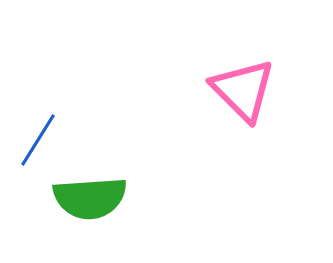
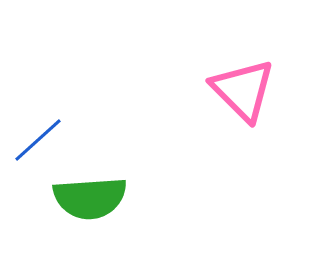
blue line: rotated 16 degrees clockwise
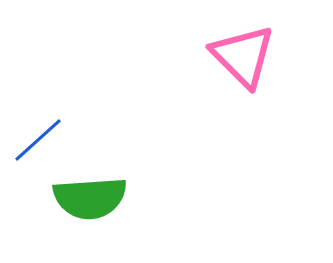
pink triangle: moved 34 px up
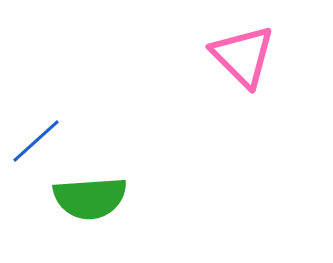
blue line: moved 2 px left, 1 px down
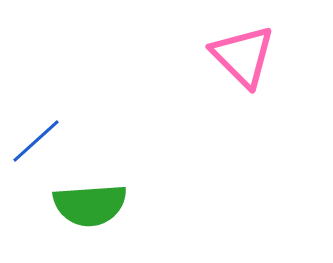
green semicircle: moved 7 px down
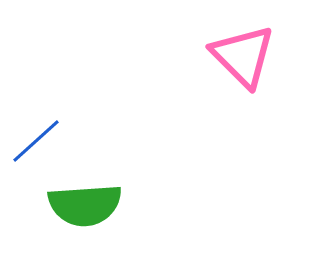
green semicircle: moved 5 px left
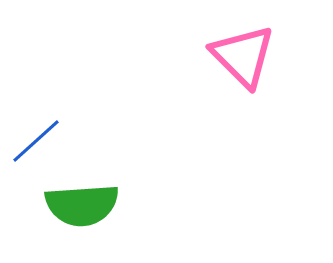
green semicircle: moved 3 px left
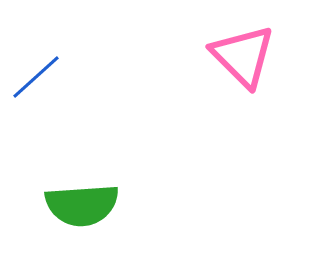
blue line: moved 64 px up
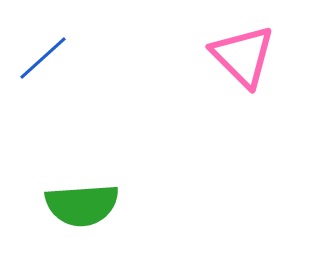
blue line: moved 7 px right, 19 px up
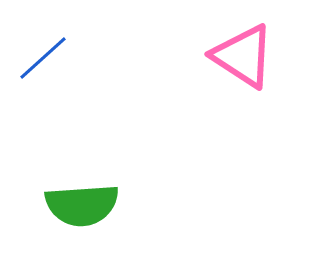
pink triangle: rotated 12 degrees counterclockwise
